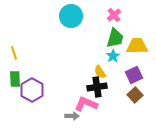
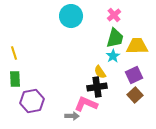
purple hexagon: moved 11 px down; rotated 20 degrees clockwise
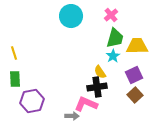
pink cross: moved 3 px left
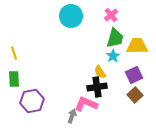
green rectangle: moved 1 px left
gray arrow: rotated 72 degrees counterclockwise
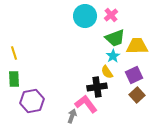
cyan circle: moved 14 px right
green trapezoid: rotated 55 degrees clockwise
yellow semicircle: moved 7 px right
brown square: moved 2 px right
pink L-shape: rotated 30 degrees clockwise
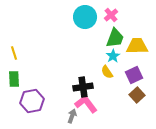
cyan circle: moved 1 px down
green trapezoid: rotated 50 degrees counterclockwise
black cross: moved 14 px left
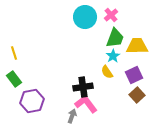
green rectangle: rotated 35 degrees counterclockwise
